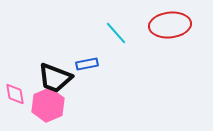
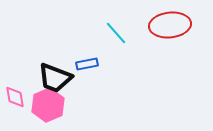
pink diamond: moved 3 px down
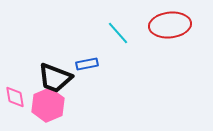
cyan line: moved 2 px right
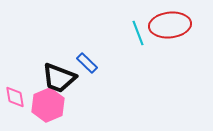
cyan line: moved 20 px right; rotated 20 degrees clockwise
blue rectangle: moved 1 px up; rotated 55 degrees clockwise
black trapezoid: moved 4 px right
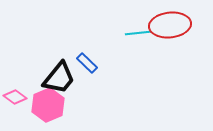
cyan line: rotated 75 degrees counterclockwise
black trapezoid: rotated 72 degrees counterclockwise
pink diamond: rotated 45 degrees counterclockwise
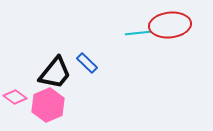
black trapezoid: moved 4 px left, 5 px up
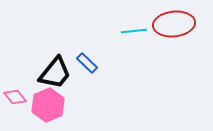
red ellipse: moved 4 px right, 1 px up
cyan line: moved 4 px left, 2 px up
pink diamond: rotated 15 degrees clockwise
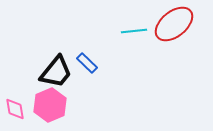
red ellipse: rotated 33 degrees counterclockwise
black trapezoid: moved 1 px right, 1 px up
pink diamond: moved 12 px down; rotated 30 degrees clockwise
pink hexagon: moved 2 px right
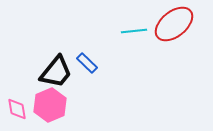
pink diamond: moved 2 px right
